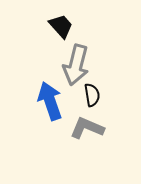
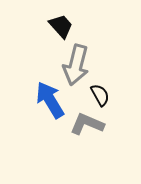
black semicircle: moved 8 px right; rotated 20 degrees counterclockwise
blue arrow: moved 1 px up; rotated 12 degrees counterclockwise
gray L-shape: moved 4 px up
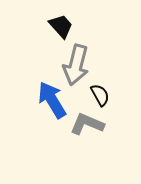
blue arrow: moved 2 px right
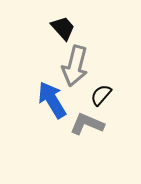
black trapezoid: moved 2 px right, 2 px down
gray arrow: moved 1 px left, 1 px down
black semicircle: moved 1 px right; rotated 110 degrees counterclockwise
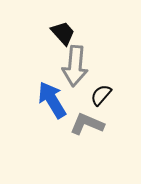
black trapezoid: moved 5 px down
gray arrow: rotated 9 degrees counterclockwise
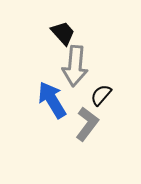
gray L-shape: rotated 104 degrees clockwise
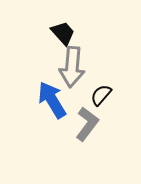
gray arrow: moved 3 px left, 1 px down
